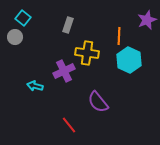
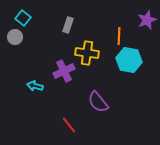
cyan hexagon: rotated 15 degrees counterclockwise
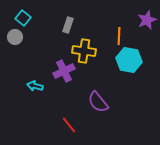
yellow cross: moved 3 px left, 2 px up
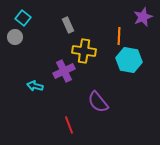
purple star: moved 4 px left, 3 px up
gray rectangle: rotated 42 degrees counterclockwise
red line: rotated 18 degrees clockwise
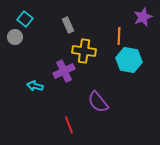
cyan square: moved 2 px right, 1 px down
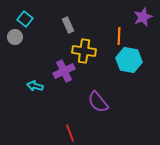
red line: moved 1 px right, 8 px down
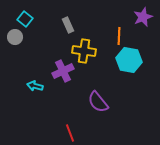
purple cross: moved 1 px left
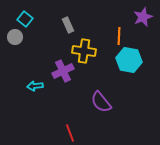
cyan arrow: rotated 21 degrees counterclockwise
purple semicircle: moved 3 px right
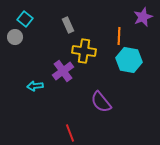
purple cross: rotated 10 degrees counterclockwise
